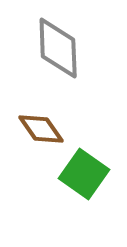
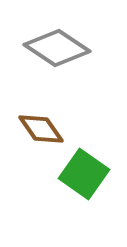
gray diamond: moved 1 px left; rotated 54 degrees counterclockwise
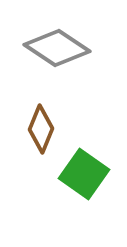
brown diamond: rotated 57 degrees clockwise
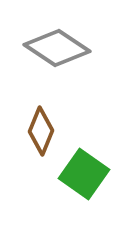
brown diamond: moved 2 px down
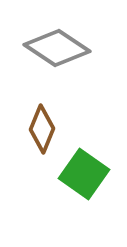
brown diamond: moved 1 px right, 2 px up
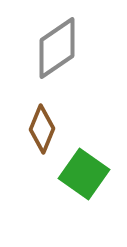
gray diamond: rotated 68 degrees counterclockwise
